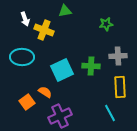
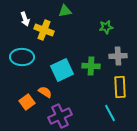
green star: moved 3 px down
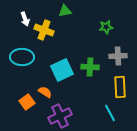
green cross: moved 1 px left, 1 px down
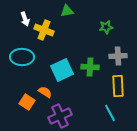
green triangle: moved 2 px right
yellow rectangle: moved 2 px left, 1 px up
orange square: rotated 21 degrees counterclockwise
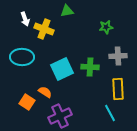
yellow cross: moved 1 px up
cyan square: moved 1 px up
yellow rectangle: moved 3 px down
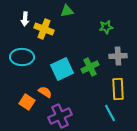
white arrow: rotated 24 degrees clockwise
green cross: rotated 30 degrees counterclockwise
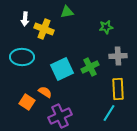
green triangle: moved 1 px down
cyan line: moved 1 px left; rotated 60 degrees clockwise
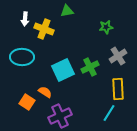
green triangle: moved 1 px up
gray cross: rotated 30 degrees counterclockwise
cyan square: moved 1 px right, 1 px down
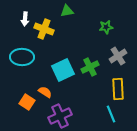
cyan line: moved 2 px right, 1 px down; rotated 54 degrees counterclockwise
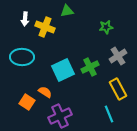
yellow cross: moved 1 px right, 2 px up
yellow rectangle: rotated 25 degrees counterclockwise
cyan line: moved 2 px left
